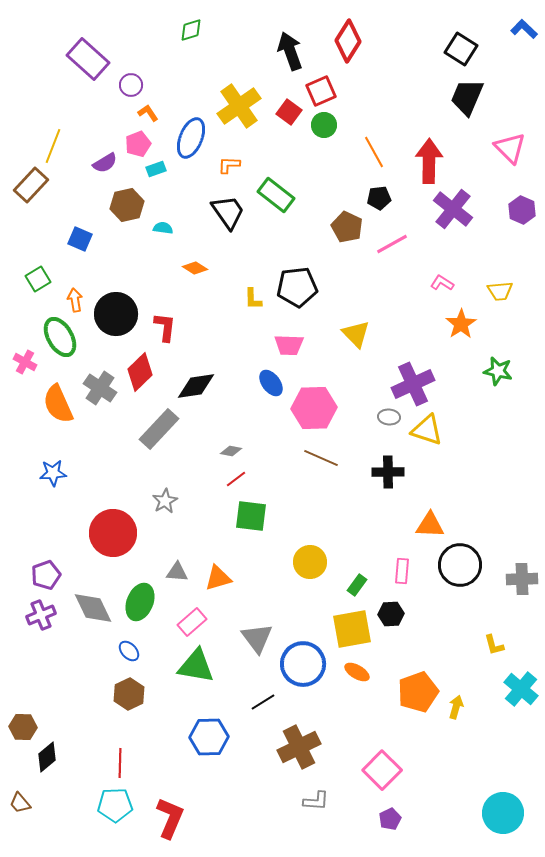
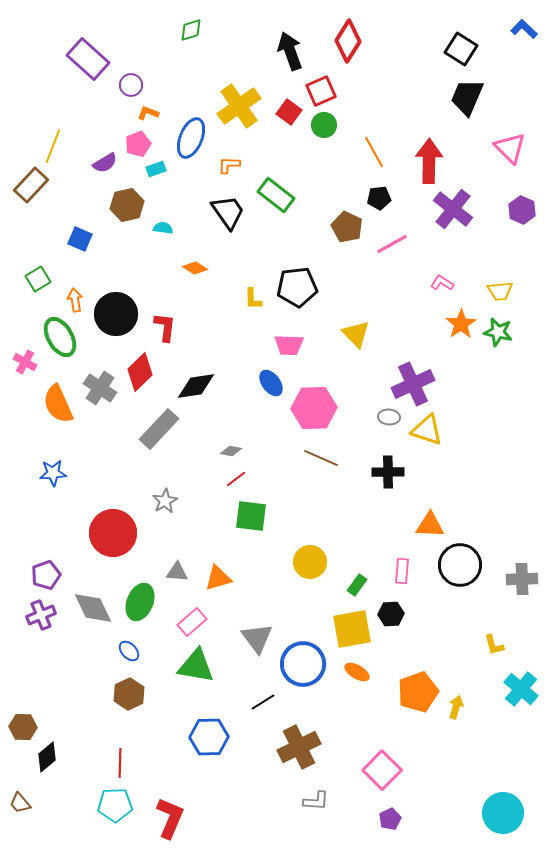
orange L-shape at (148, 113): rotated 35 degrees counterclockwise
green star at (498, 371): moved 39 px up
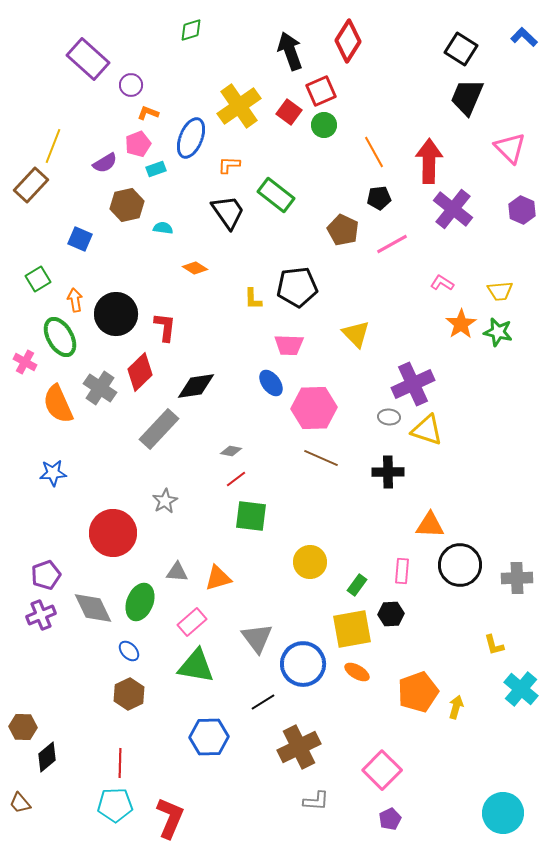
blue L-shape at (524, 29): moved 8 px down
brown pentagon at (347, 227): moved 4 px left, 3 px down
gray cross at (522, 579): moved 5 px left, 1 px up
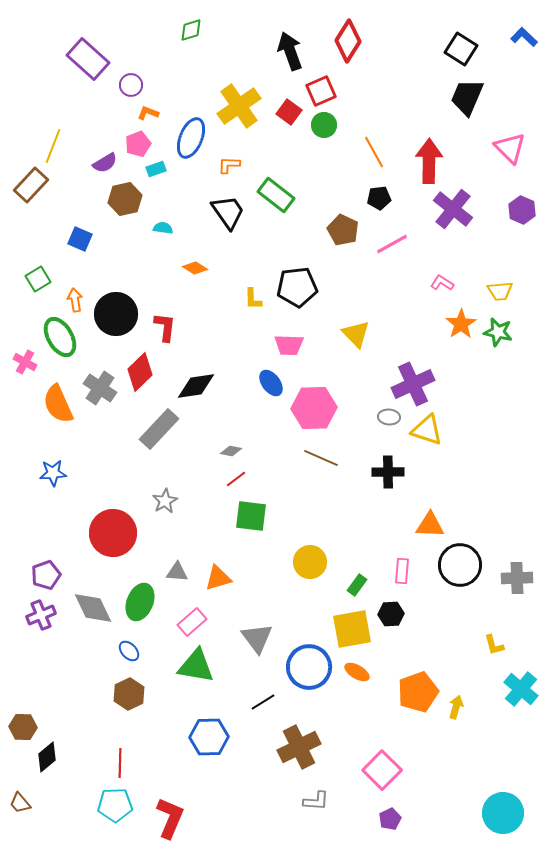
brown hexagon at (127, 205): moved 2 px left, 6 px up
blue circle at (303, 664): moved 6 px right, 3 px down
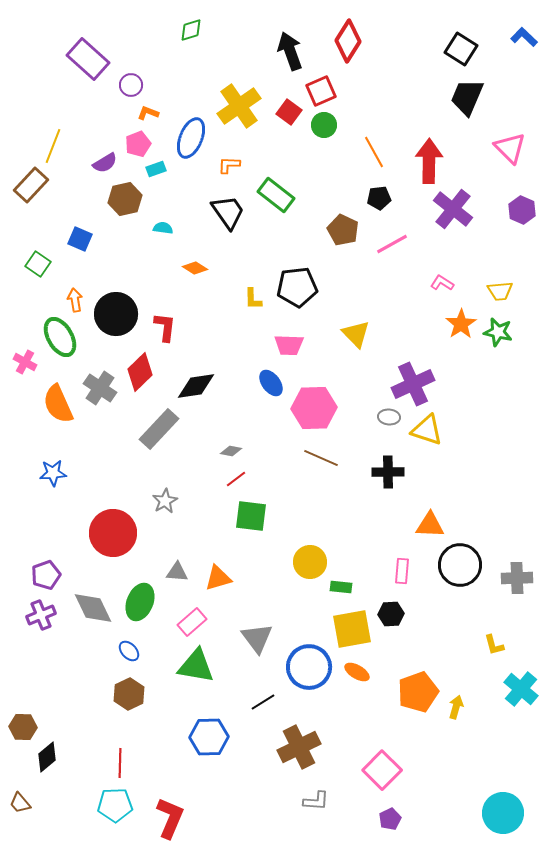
green square at (38, 279): moved 15 px up; rotated 25 degrees counterclockwise
green rectangle at (357, 585): moved 16 px left, 2 px down; rotated 60 degrees clockwise
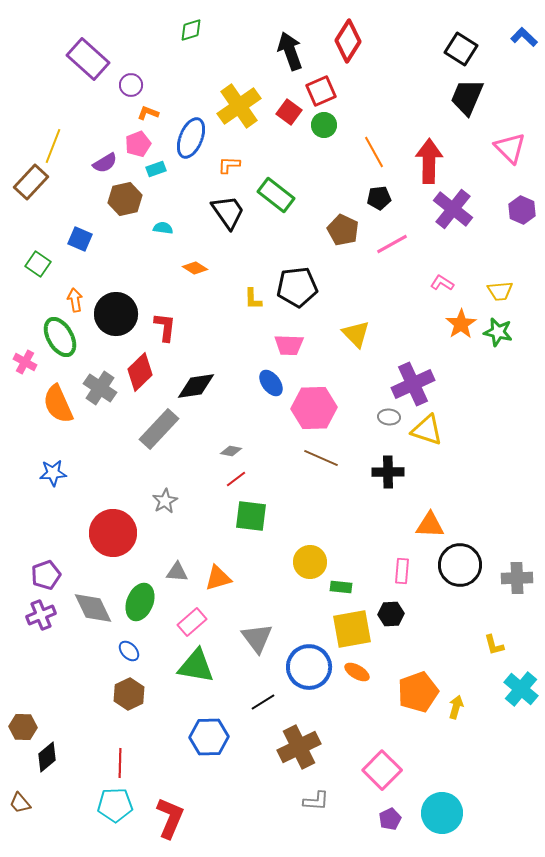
brown rectangle at (31, 185): moved 3 px up
cyan circle at (503, 813): moved 61 px left
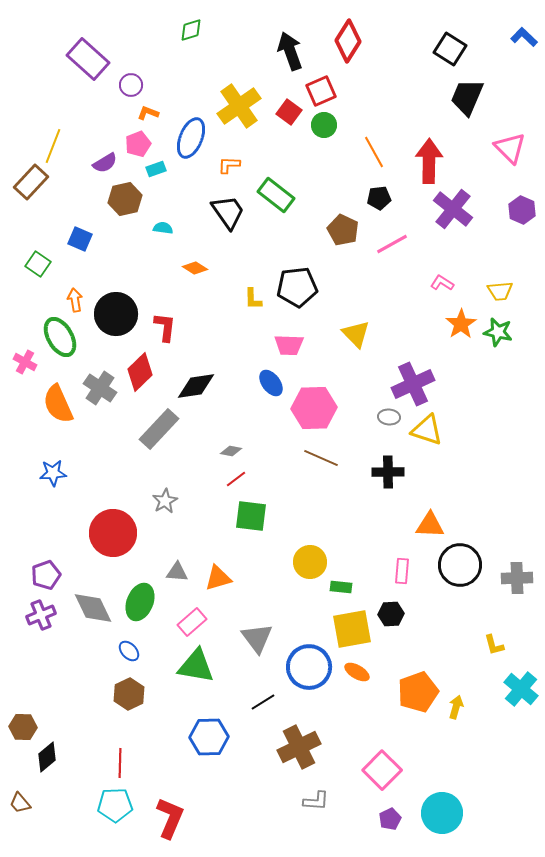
black square at (461, 49): moved 11 px left
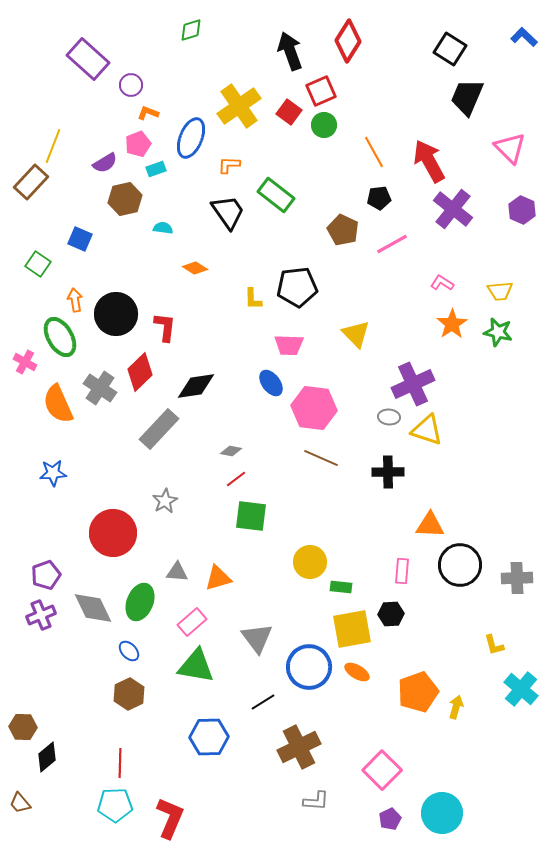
red arrow at (429, 161): rotated 30 degrees counterclockwise
orange star at (461, 324): moved 9 px left
pink hexagon at (314, 408): rotated 9 degrees clockwise
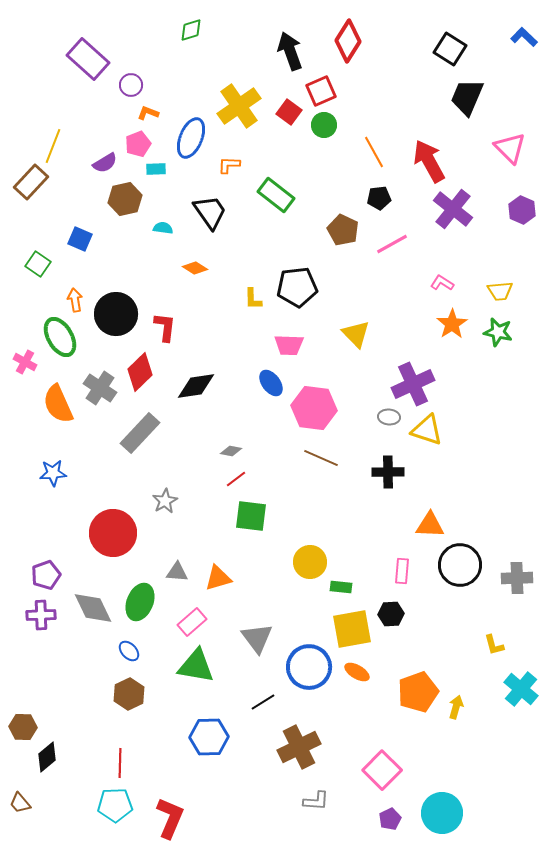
cyan rectangle at (156, 169): rotated 18 degrees clockwise
black trapezoid at (228, 212): moved 18 px left
gray rectangle at (159, 429): moved 19 px left, 4 px down
purple cross at (41, 615): rotated 20 degrees clockwise
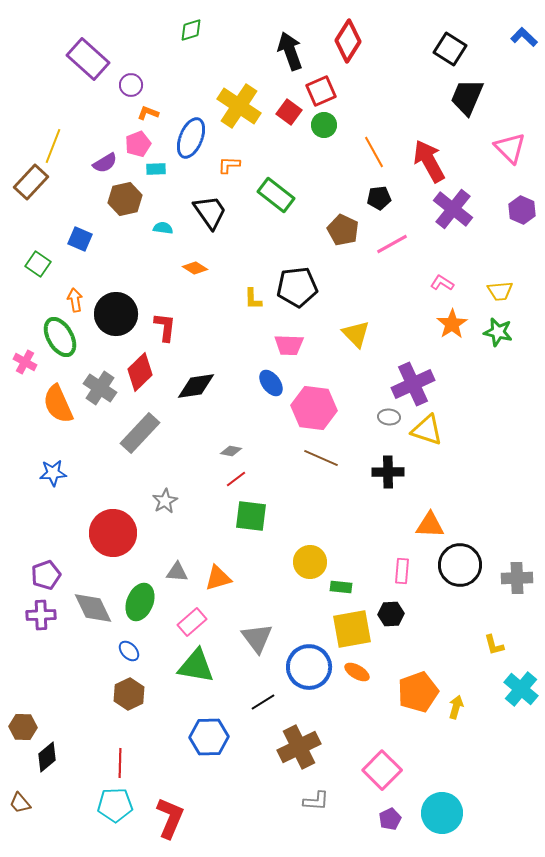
yellow cross at (239, 106): rotated 21 degrees counterclockwise
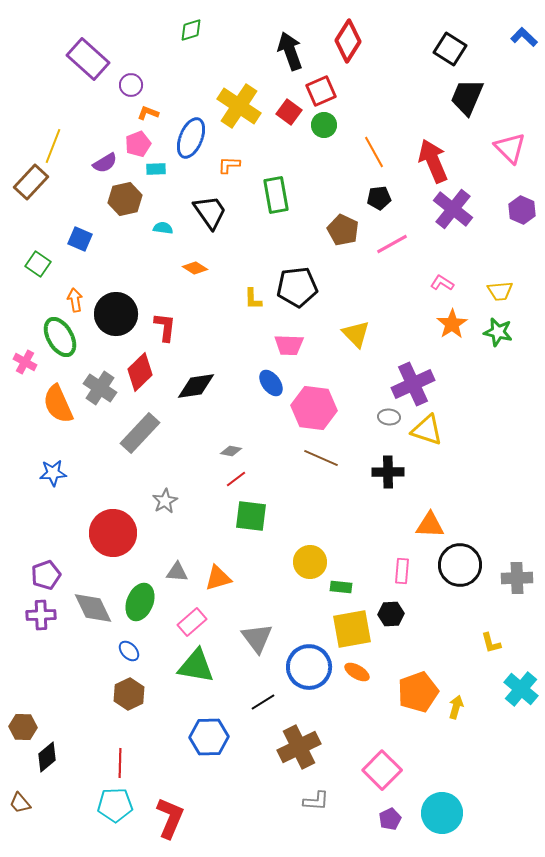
red arrow at (429, 161): moved 4 px right; rotated 6 degrees clockwise
green rectangle at (276, 195): rotated 42 degrees clockwise
yellow L-shape at (494, 645): moved 3 px left, 2 px up
